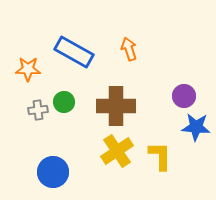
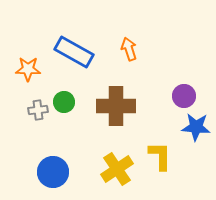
yellow cross: moved 18 px down
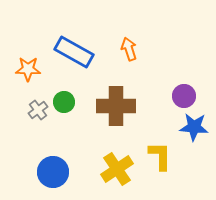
gray cross: rotated 30 degrees counterclockwise
blue star: moved 2 px left
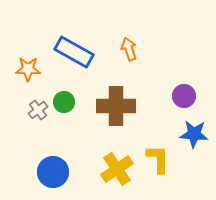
blue star: moved 7 px down
yellow L-shape: moved 2 px left, 3 px down
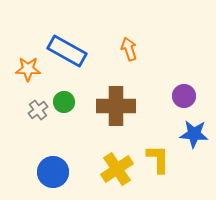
blue rectangle: moved 7 px left, 1 px up
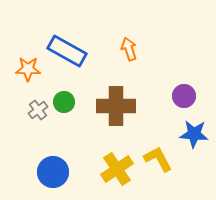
yellow L-shape: rotated 28 degrees counterclockwise
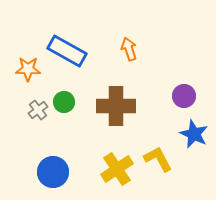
blue star: rotated 20 degrees clockwise
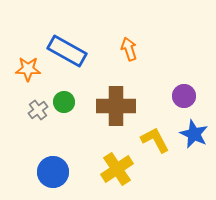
yellow L-shape: moved 3 px left, 19 px up
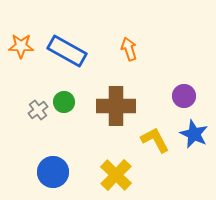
orange star: moved 7 px left, 23 px up
yellow cross: moved 1 px left, 6 px down; rotated 12 degrees counterclockwise
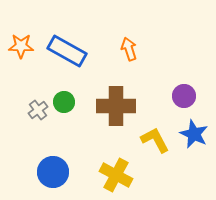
yellow cross: rotated 16 degrees counterclockwise
